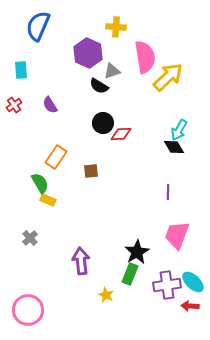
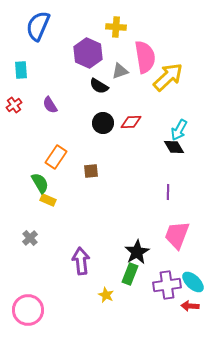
gray triangle: moved 8 px right
red diamond: moved 10 px right, 12 px up
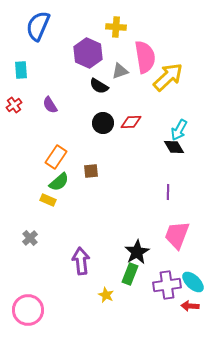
green semicircle: moved 19 px right, 1 px up; rotated 80 degrees clockwise
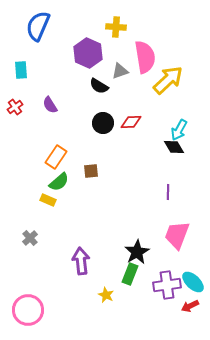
yellow arrow: moved 3 px down
red cross: moved 1 px right, 2 px down
red arrow: rotated 30 degrees counterclockwise
